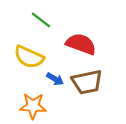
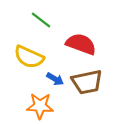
orange star: moved 7 px right
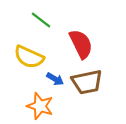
red semicircle: rotated 44 degrees clockwise
orange star: rotated 16 degrees clockwise
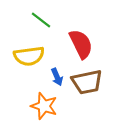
yellow semicircle: moved 1 px up; rotated 32 degrees counterclockwise
blue arrow: moved 2 px right, 2 px up; rotated 36 degrees clockwise
orange star: moved 4 px right
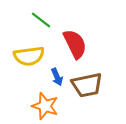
red semicircle: moved 6 px left
brown trapezoid: moved 3 px down
orange star: moved 1 px right
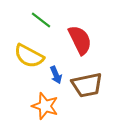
red semicircle: moved 5 px right, 4 px up
yellow semicircle: rotated 36 degrees clockwise
blue arrow: moved 1 px left, 2 px up
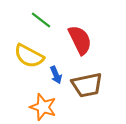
orange star: moved 2 px left, 1 px down
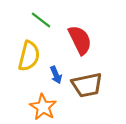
yellow semicircle: rotated 104 degrees counterclockwise
orange star: rotated 12 degrees clockwise
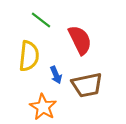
yellow semicircle: rotated 8 degrees counterclockwise
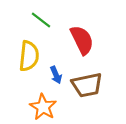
red semicircle: moved 2 px right
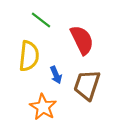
brown trapezoid: rotated 120 degrees clockwise
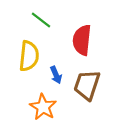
red semicircle: rotated 148 degrees counterclockwise
